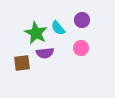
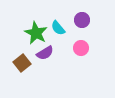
purple semicircle: rotated 24 degrees counterclockwise
brown square: rotated 30 degrees counterclockwise
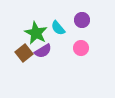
purple semicircle: moved 2 px left, 2 px up
brown square: moved 2 px right, 10 px up
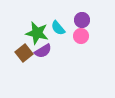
green star: moved 1 px right; rotated 15 degrees counterclockwise
pink circle: moved 12 px up
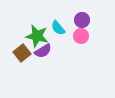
green star: moved 3 px down
brown square: moved 2 px left
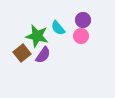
purple circle: moved 1 px right
purple semicircle: moved 4 px down; rotated 24 degrees counterclockwise
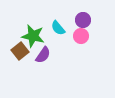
green star: moved 4 px left
brown square: moved 2 px left, 2 px up
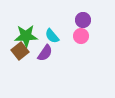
cyan semicircle: moved 6 px left, 8 px down
green star: moved 7 px left; rotated 15 degrees counterclockwise
purple semicircle: moved 2 px right, 2 px up
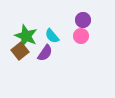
green star: rotated 25 degrees clockwise
